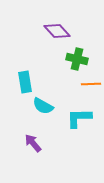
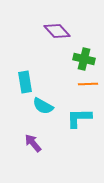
green cross: moved 7 px right
orange line: moved 3 px left
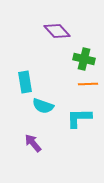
cyan semicircle: rotated 10 degrees counterclockwise
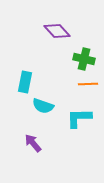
cyan rectangle: rotated 20 degrees clockwise
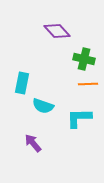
cyan rectangle: moved 3 px left, 1 px down
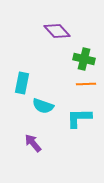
orange line: moved 2 px left
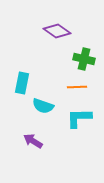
purple diamond: rotated 12 degrees counterclockwise
orange line: moved 9 px left, 3 px down
purple arrow: moved 2 px up; rotated 18 degrees counterclockwise
